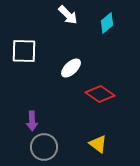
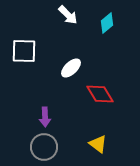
red diamond: rotated 24 degrees clockwise
purple arrow: moved 13 px right, 4 px up
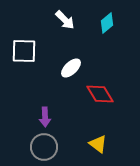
white arrow: moved 3 px left, 5 px down
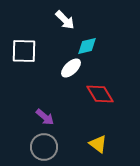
cyan diamond: moved 20 px left, 23 px down; rotated 25 degrees clockwise
purple arrow: rotated 48 degrees counterclockwise
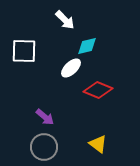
red diamond: moved 2 px left, 4 px up; rotated 36 degrees counterclockwise
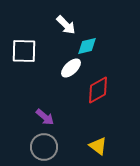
white arrow: moved 1 px right, 5 px down
red diamond: rotated 52 degrees counterclockwise
yellow triangle: moved 2 px down
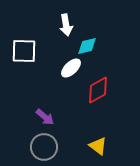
white arrow: rotated 35 degrees clockwise
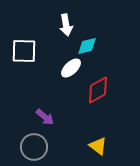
gray circle: moved 10 px left
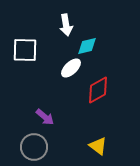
white square: moved 1 px right, 1 px up
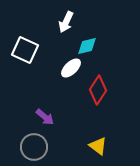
white arrow: moved 3 px up; rotated 35 degrees clockwise
white square: rotated 24 degrees clockwise
red diamond: rotated 28 degrees counterclockwise
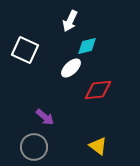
white arrow: moved 4 px right, 1 px up
red diamond: rotated 52 degrees clockwise
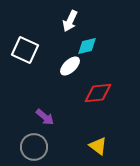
white ellipse: moved 1 px left, 2 px up
red diamond: moved 3 px down
